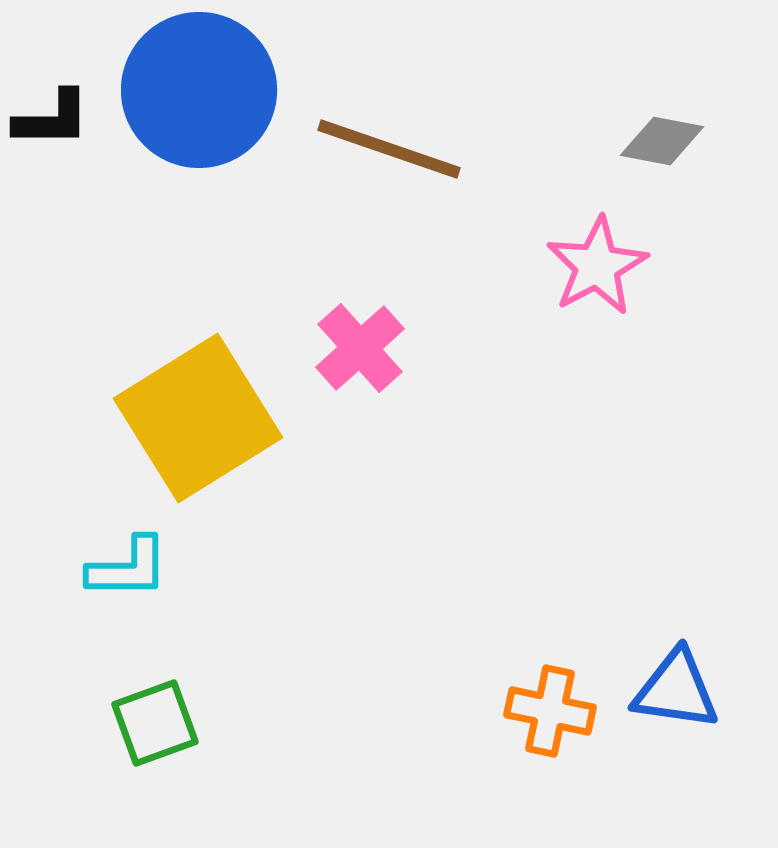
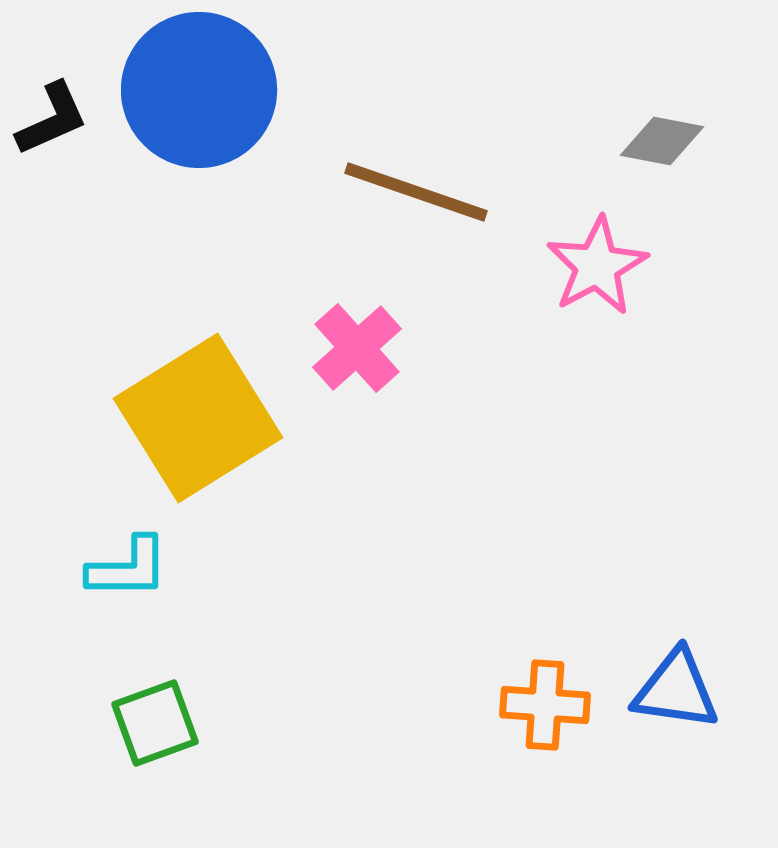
black L-shape: rotated 24 degrees counterclockwise
brown line: moved 27 px right, 43 px down
pink cross: moved 3 px left
orange cross: moved 5 px left, 6 px up; rotated 8 degrees counterclockwise
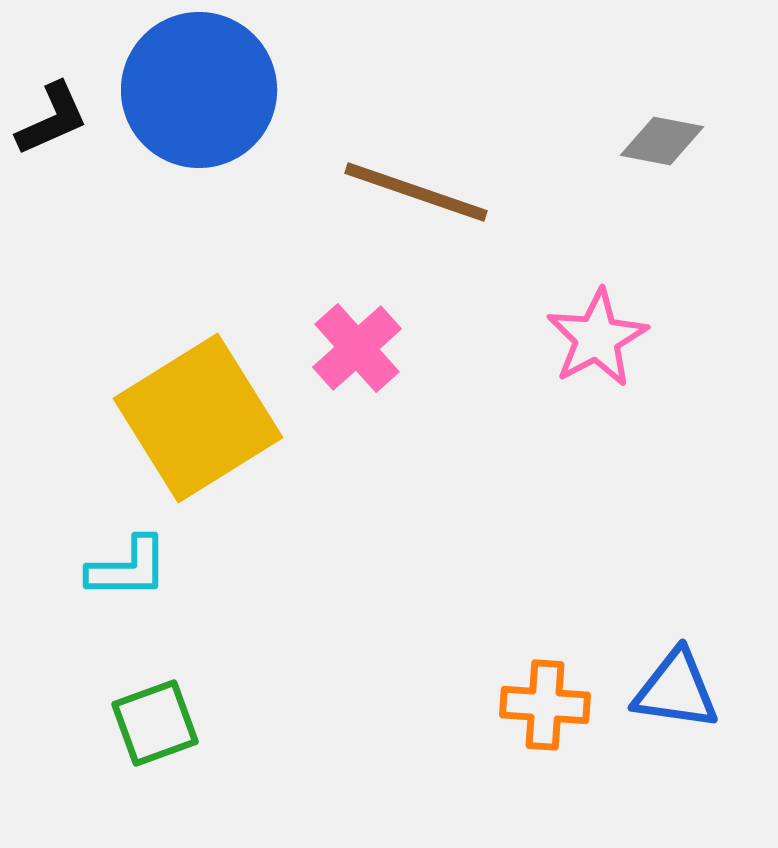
pink star: moved 72 px down
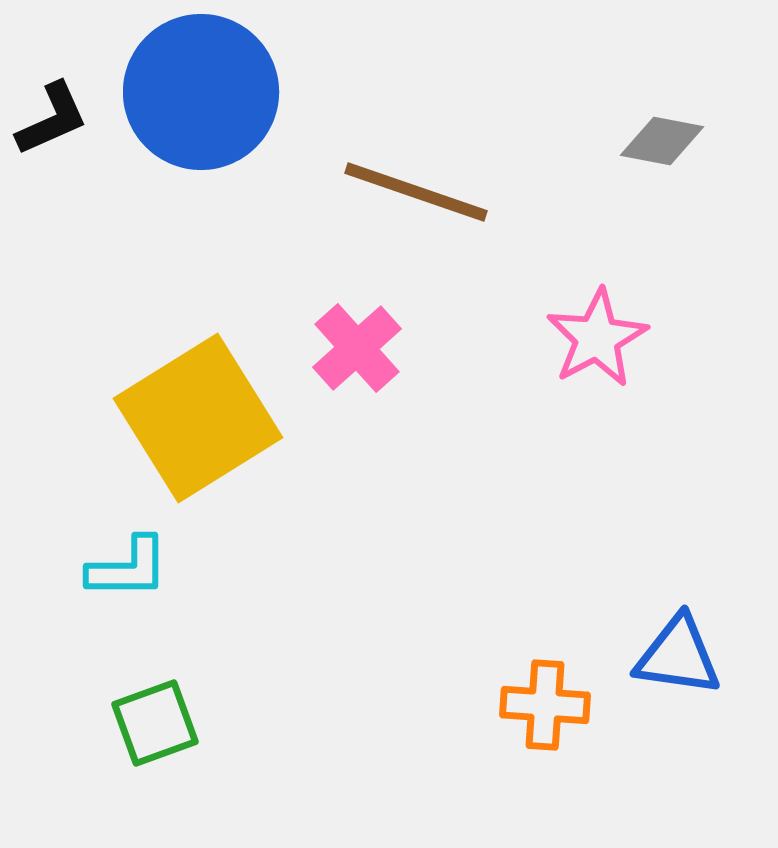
blue circle: moved 2 px right, 2 px down
blue triangle: moved 2 px right, 34 px up
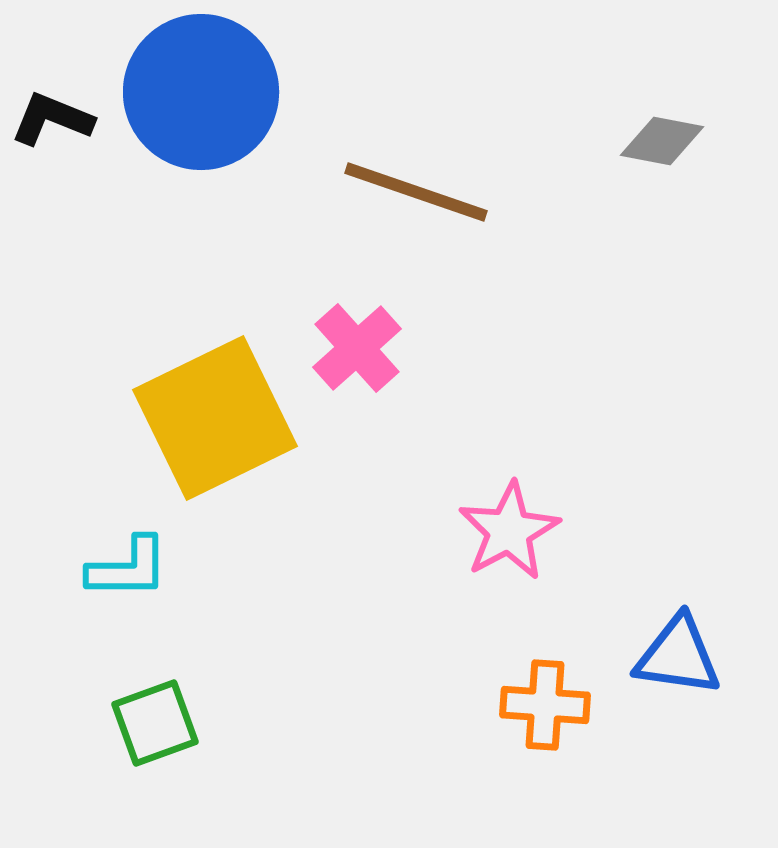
black L-shape: rotated 134 degrees counterclockwise
pink star: moved 88 px left, 193 px down
yellow square: moved 17 px right; rotated 6 degrees clockwise
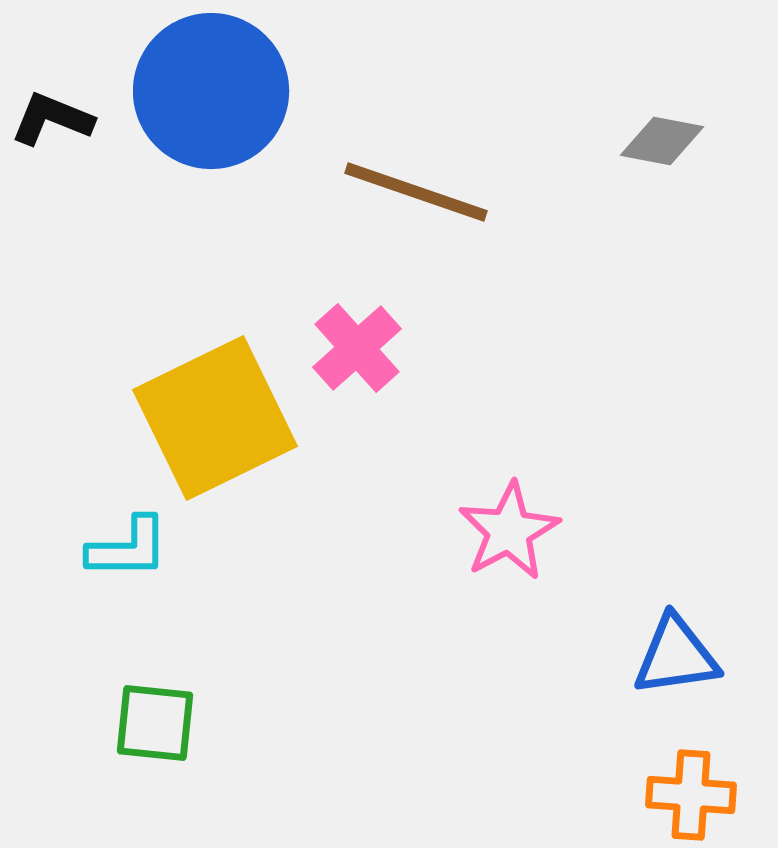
blue circle: moved 10 px right, 1 px up
cyan L-shape: moved 20 px up
blue triangle: moved 2 px left; rotated 16 degrees counterclockwise
orange cross: moved 146 px right, 90 px down
green square: rotated 26 degrees clockwise
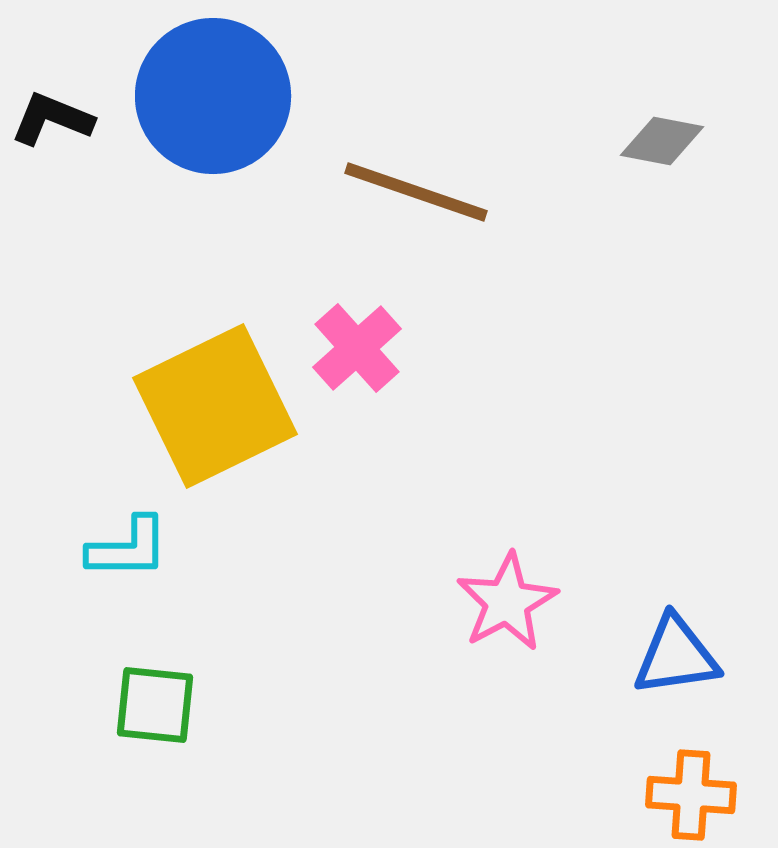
blue circle: moved 2 px right, 5 px down
yellow square: moved 12 px up
pink star: moved 2 px left, 71 px down
green square: moved 18 px up
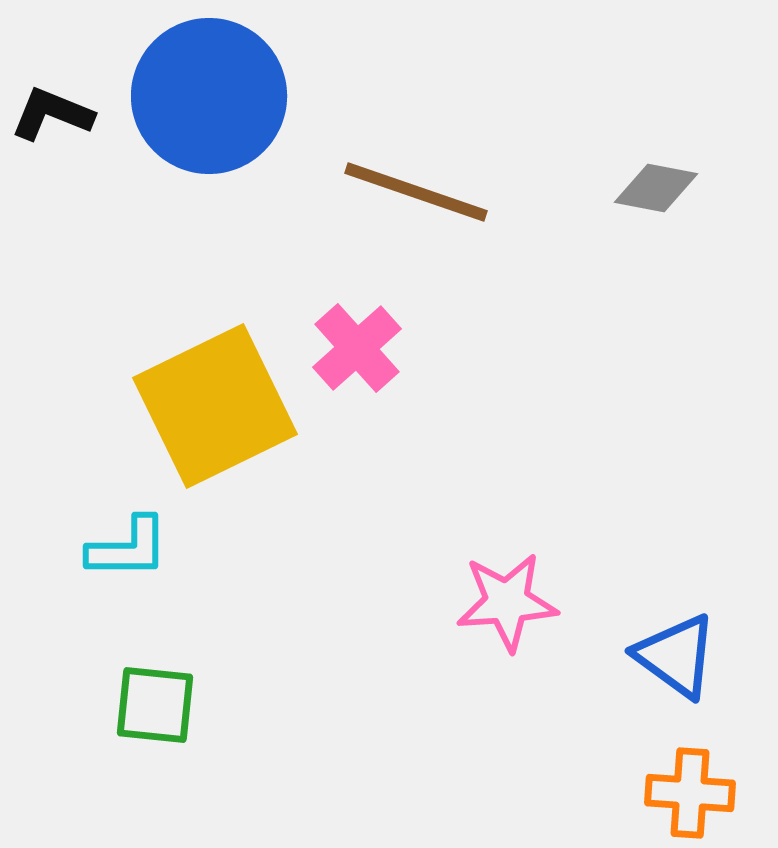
blue circle: moved 4 px left
black L-shape: moved 5 px up
gray diamond: moved 6 px left, 47 px down
pink star: rotated 24 degrees clockwise
blue triangle: rotated 44 degrees clockwise
orange cross: moved 1 px left, 2 px up
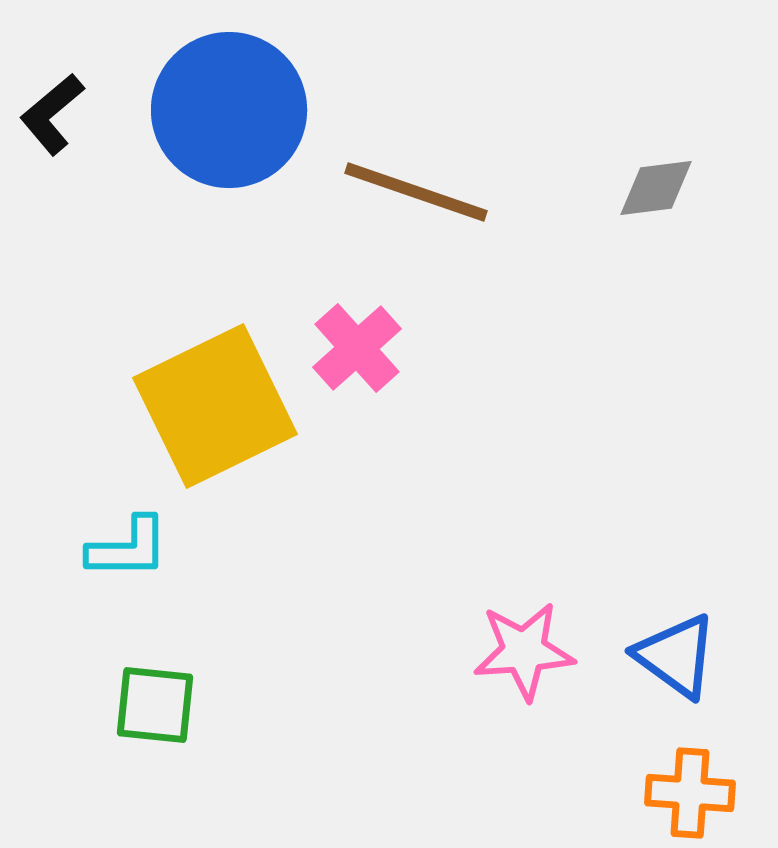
blue circle: moved 20 px right, 14 px down
black L-shape: rotated 62 degrees counterclockwise
gray diamond: rotated 18 degrees counterclockwise
pink star: moved 17 px right, 49 px down
